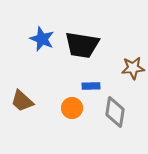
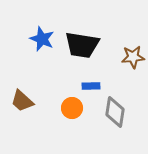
brown star: moved 11 px up
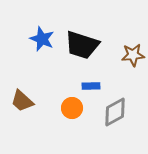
black trapezoid: rotated 9 degrees clockwise
brown star: moved 2 px up
gray diamond: rotated 52 degrees clockwise
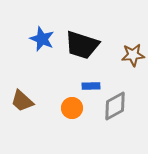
gray diamond: moved 6 px up
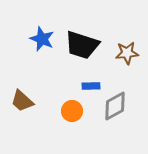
brown star: moved 6 px left, 2 px up
orange circle: moved 3 px down
